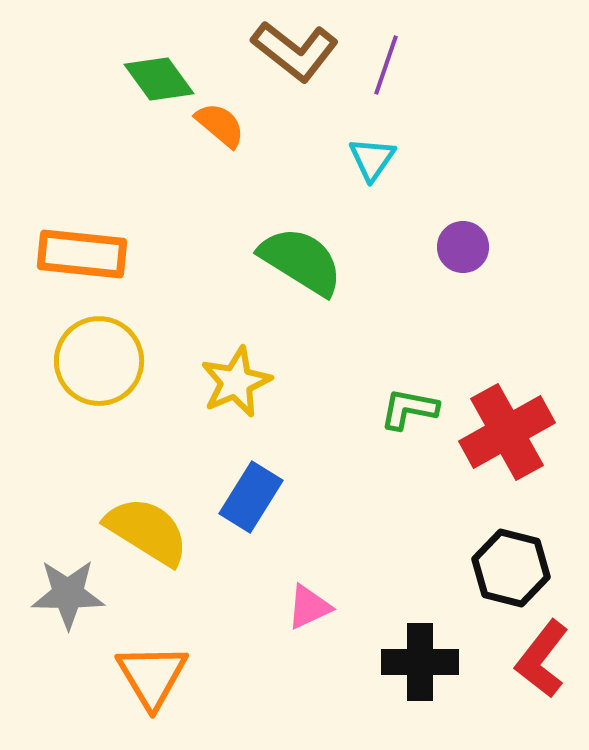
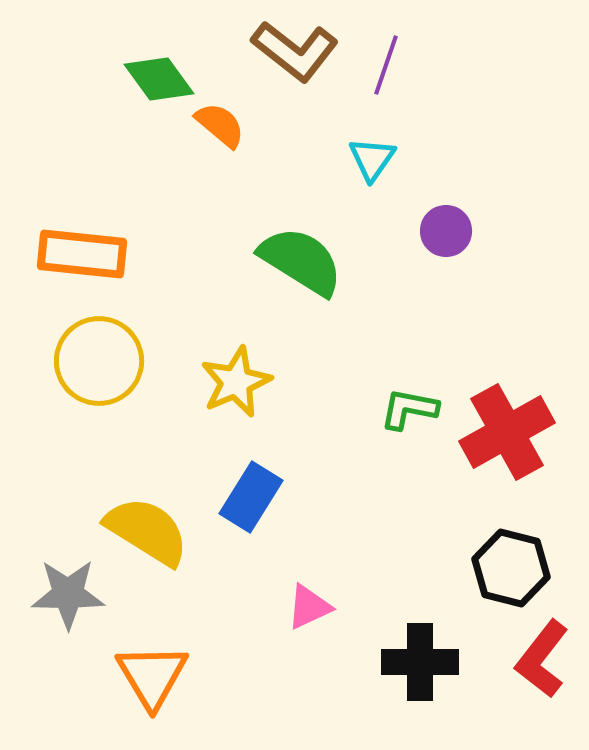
purple circle: moved 17 px left, 16 px up
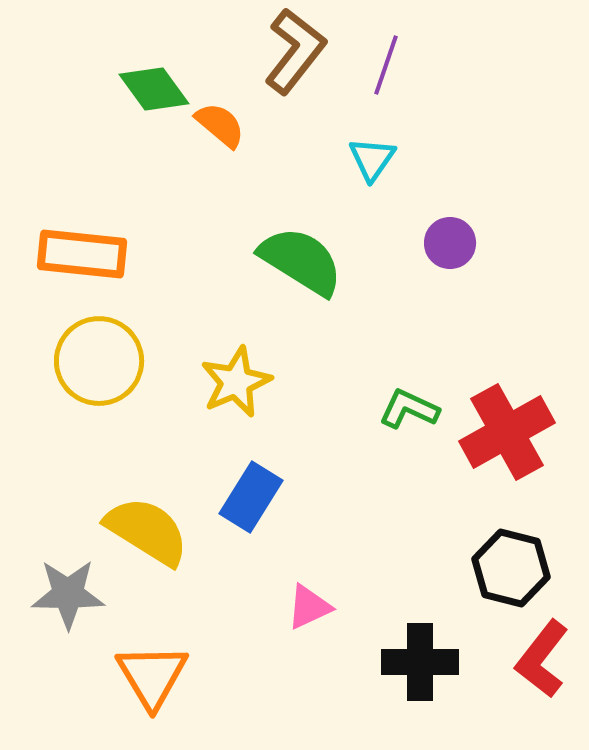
brown L-shape: rotated 90 degrees counterclockwise
green diamond: moved 5 px left, 10 px down
purple circle: moved 4 px right, 12 px down
green L-shape: rotated 14 degrees clockwise
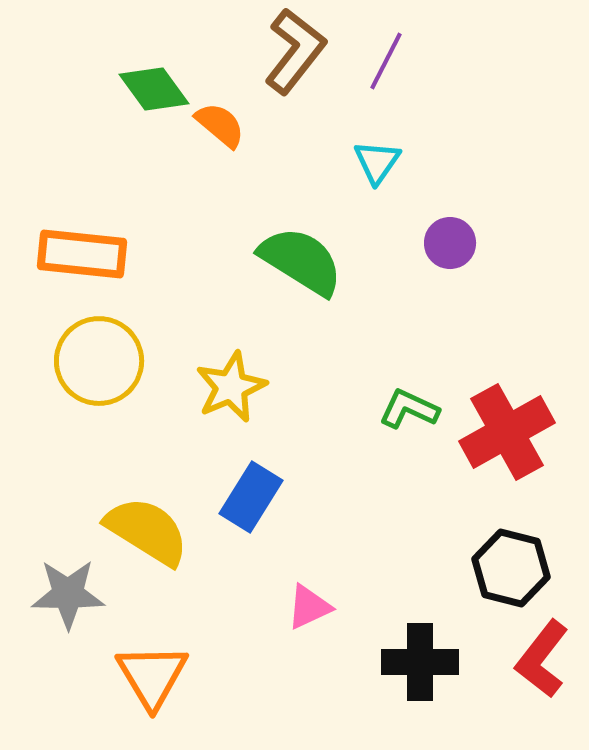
purple line: moved 4 px up; rotated 8 degrees clockwise
cyan triangle: moved 5 px right, 3 px down
yellow star: moved 5 px left, 5 px down
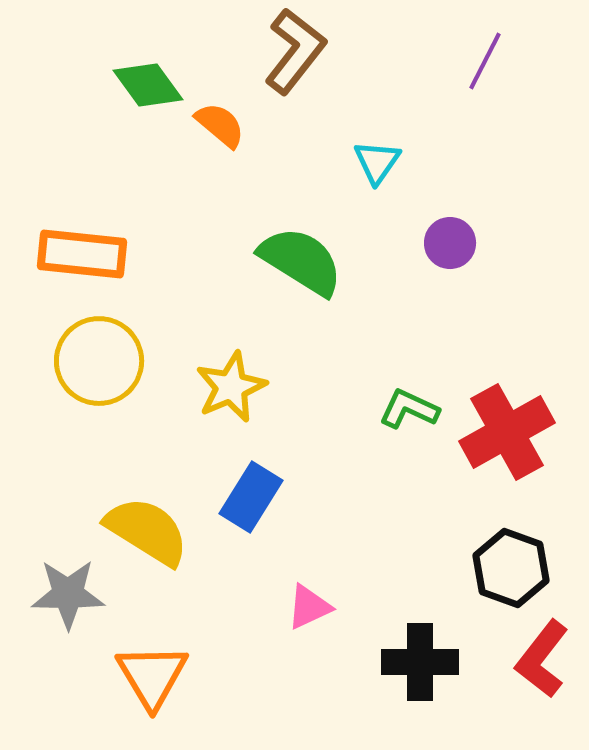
purple line: moved 99 px right
green diamond: moved 6 px left, 4 px up
black hexagon: rotated 6 degrees clockwise
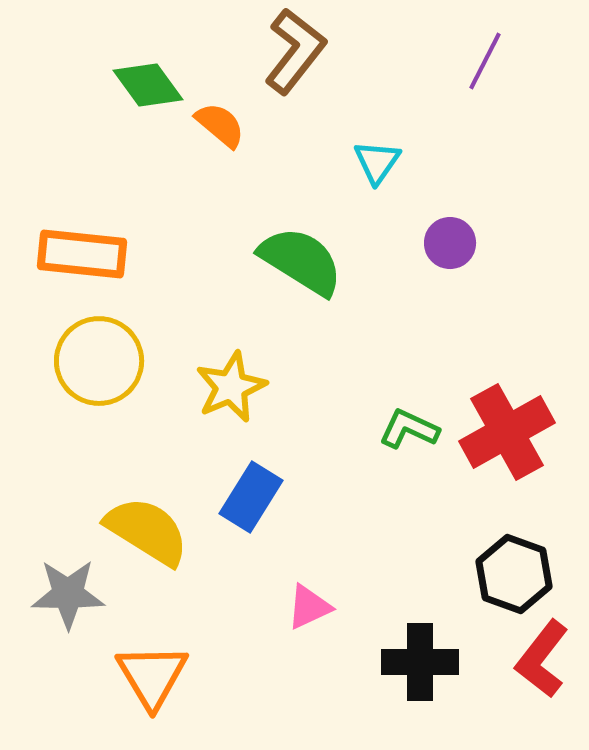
green L-shape: moved 20 px down
black hexagon: moved 3 px right, 6 px down
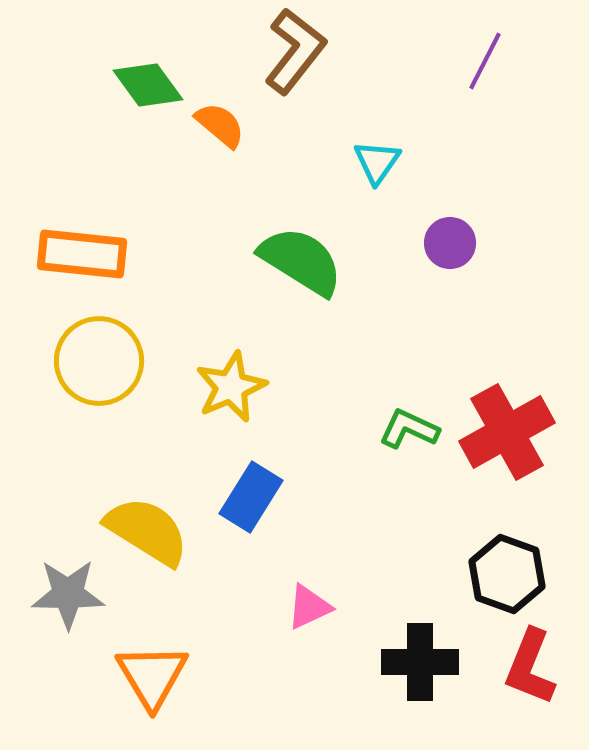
black hexagon: moved 7 px left
red L-shape: moved 12 px left, 8 px down; rotated 16 degrees counterclockwise
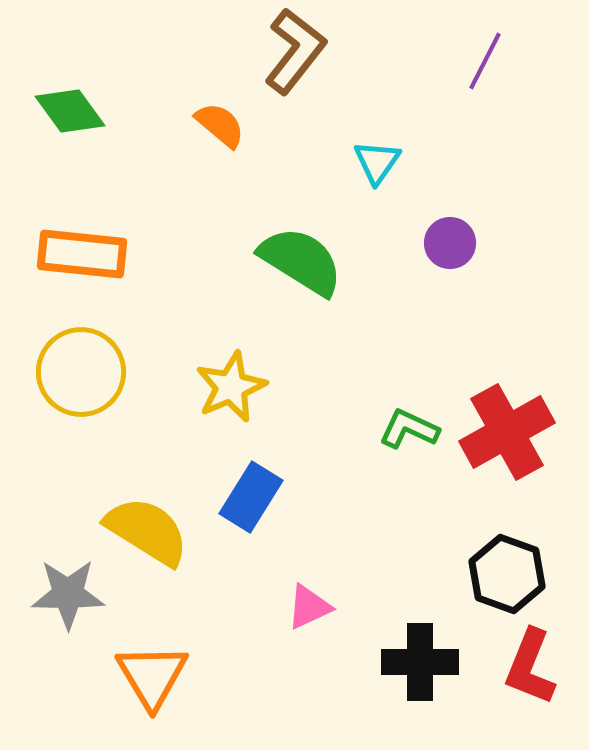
green diamond: moved 78 px left, 26 px down
yellow circle: moved 18 px left, 11 px down
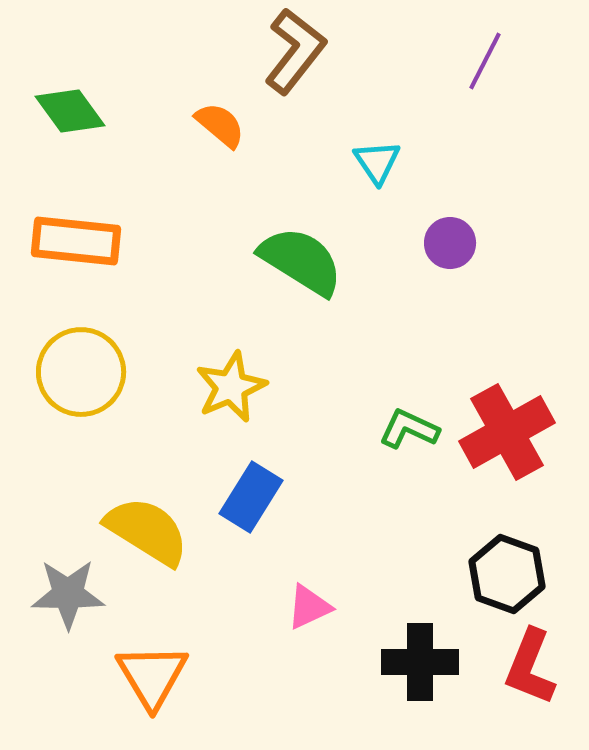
cyan triangle: rotated 9 degrees counterclockwise
orange rectangle: moved 6 px left, 13 px up
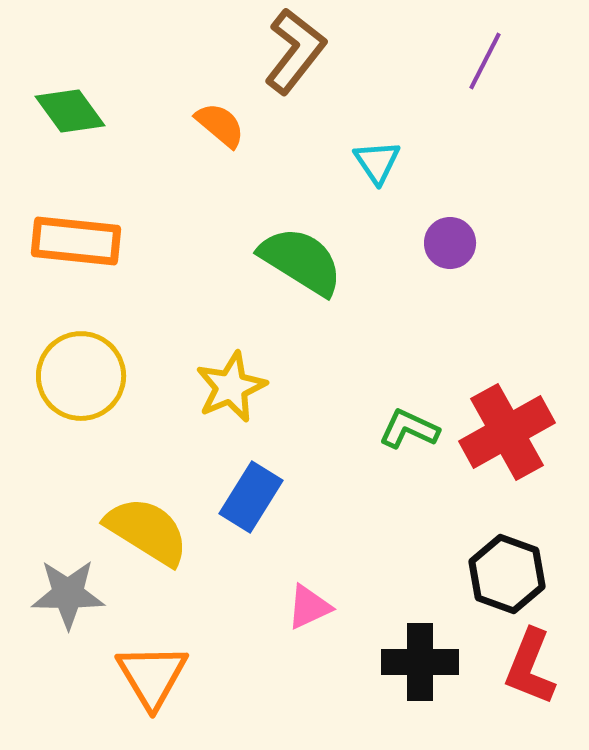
yellow circle: moved 4 px down
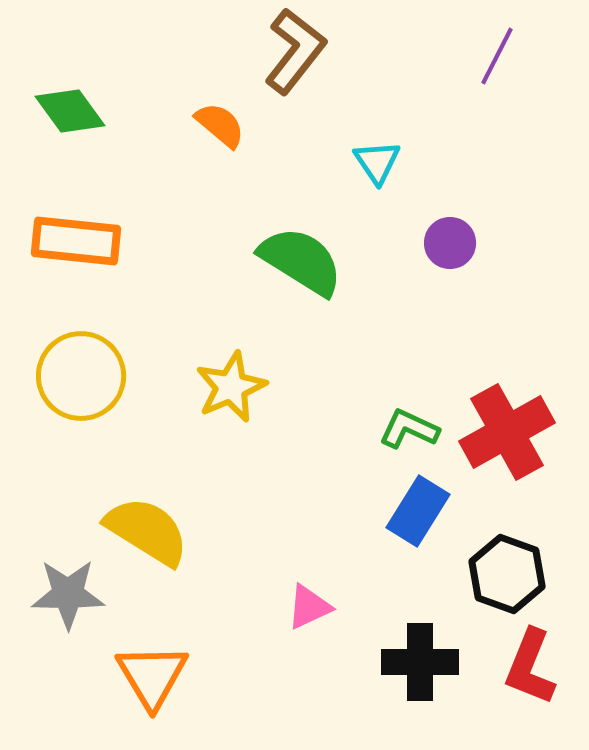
purple line: moved 12 px right, 5 px up
blue rectangle: moved 167 px right, 14 px down
